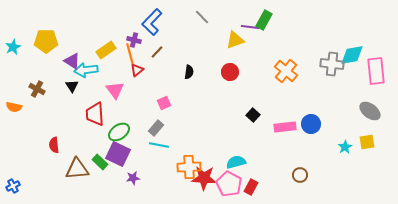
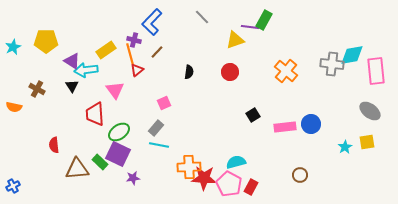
black square at (253, 115): rotated 16 degrees clockwise
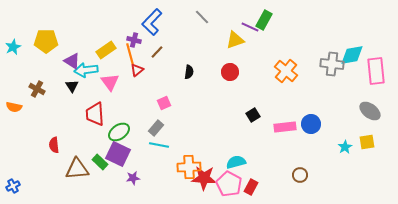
purple line at (250, 27): rotated 18 degrees clockwise
pink triangle at (115, 90): moved 5 px left, 8 px up
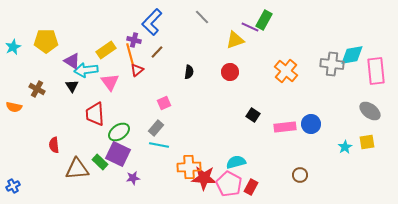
black square at (253, 115): rotated 24 degrees counterclockwise
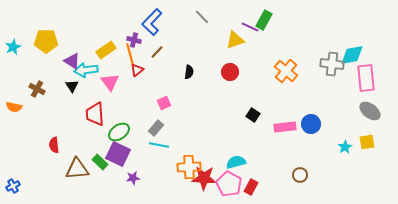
pink rectangle at (376, 71): moved 10 px left, 7 px down
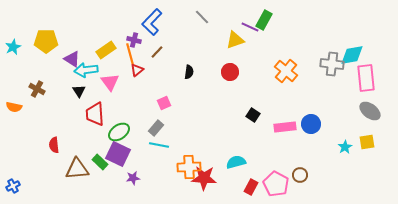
purple triangle at (72, 61): moved 2 px up
black triangle at (72, 86): moved 7 px right, 5 px down
pink pentagon at (229, 184): moved 47 px right
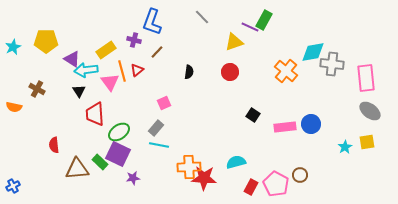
blue L-shape at (152, 22): rotated 24 degrees counterclockwise
yellow triangle at (235, 40): moved 1 px left, 2 px down
orange line at (130, 54): moved 8 px left, 17 px down
cyan diamond at (352, 55): moved 39 px left, 3 px up
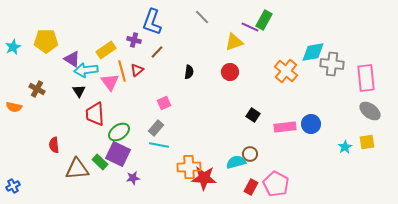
brown circle at (300, 175): moved 50 px left, 21 px up
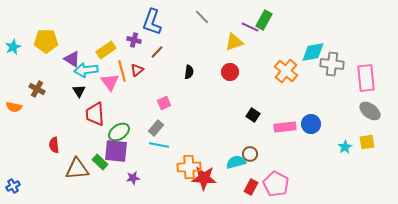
purple square at (118, 154): moved 2 px left, 3 px up; rotated 20 degrees counterclockwise
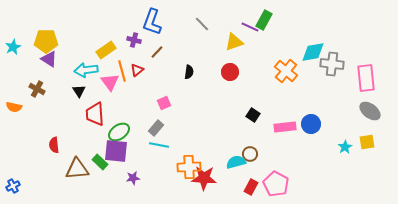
gray line at (202, 17): moved 7 px down
purple triangle at (72, 59): moved 23 px left
